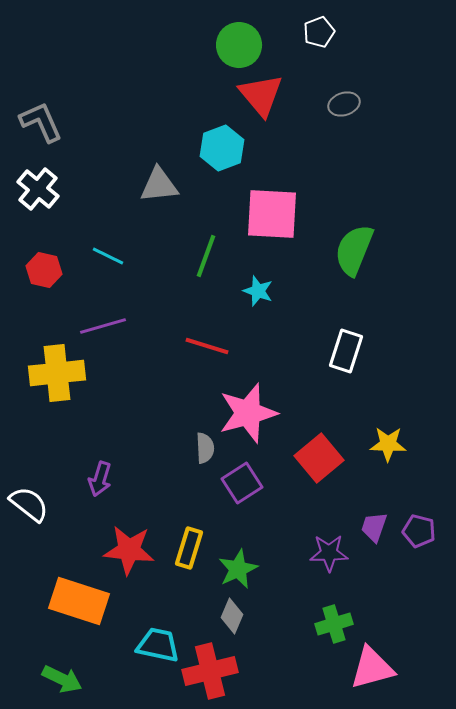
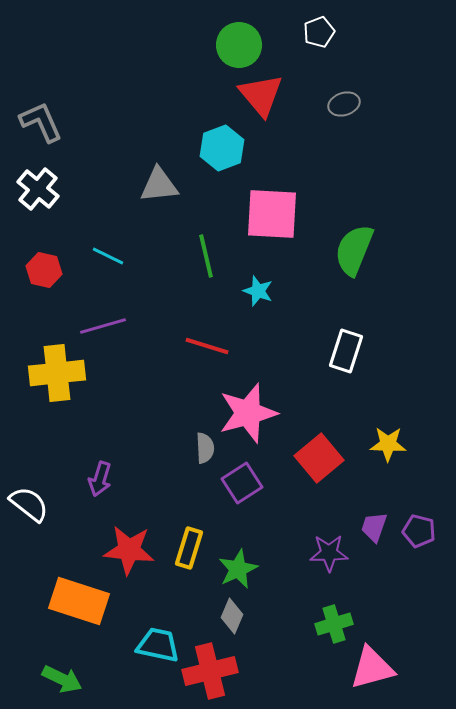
green line: rotated 33 degrees counterclockwise
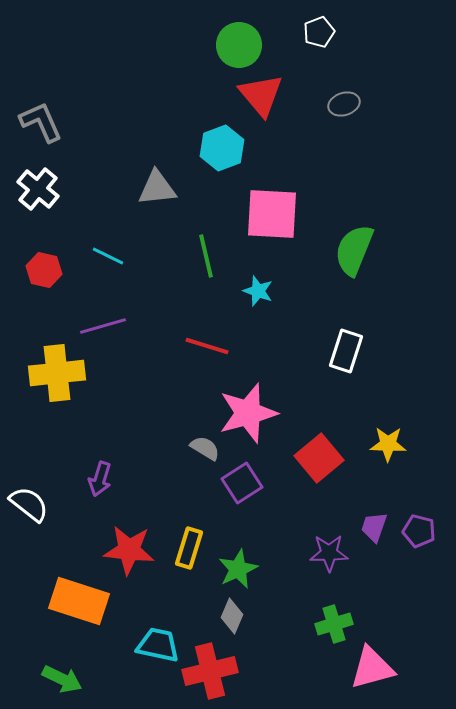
gray triangle: moved 2 px left, 3 px down
gray semicircle: rotated 56 degrees counterclockwise
